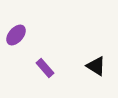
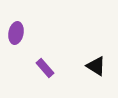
purple ellipse: moved 2 px up; rotated 30 degrees counterclockwise
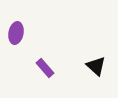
black triangle: rotated 10 degrees clockwise
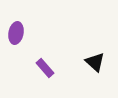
black triangle: moved 1 px left, 4 px up
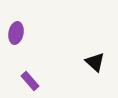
purple rectangle: moved 15 px left, 13 px down
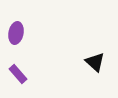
purple rectangle: moved 12 px left, 7 px up
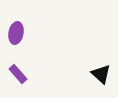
black triangle: moved 6 px right, 12 px down
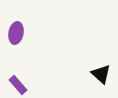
purple rectangle: moved 11 px down
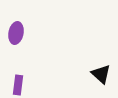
purple rectangle: rotated 48 degrees clockwise
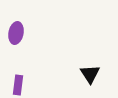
black triangle: moved 11 px left; rotated 15 degrees clockwise
